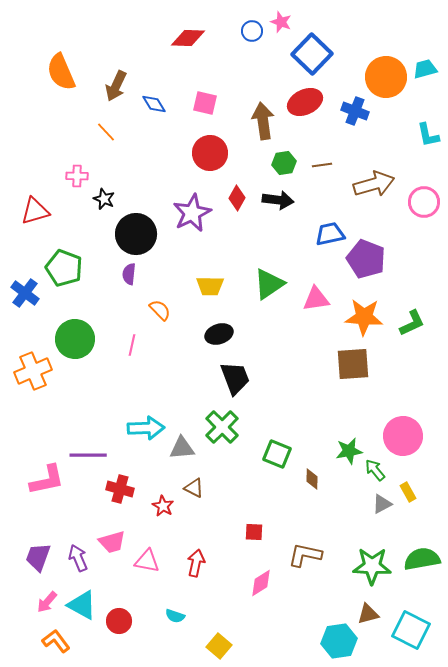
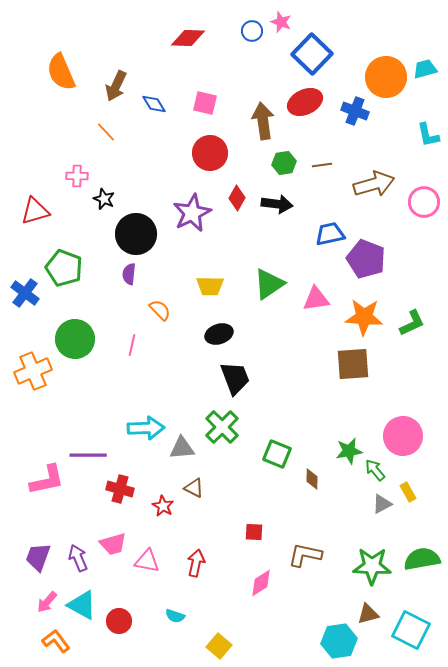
black arrow at (278, 200): moved 1 px left, 4 px down
pink trapezoid at (112, 542): moved 1 px right, 2 px down
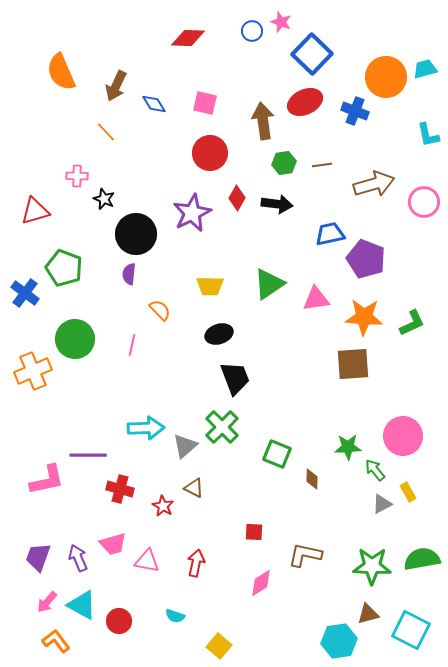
gray triangle at (182, 448): moved 3 px right, 2 px up; rotated 36 degrees counterclockwise
green star at (349, 451): moved 1 px left, 4 px up; rotated 8 degrees clockwise
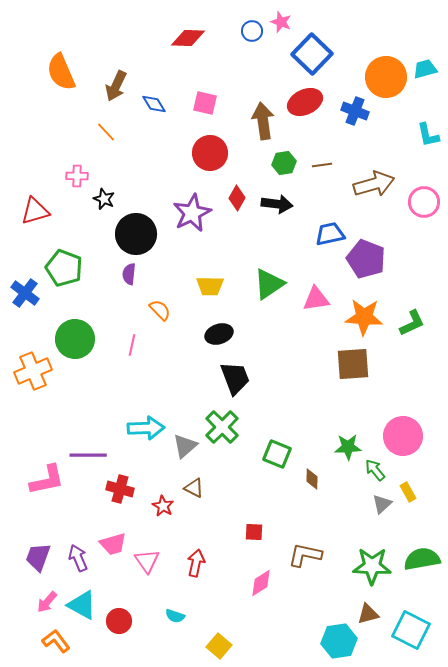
gray triangle at (382, 504): rotated 15 degrees counterclockwise
pink triangle at (147, 561): rotated 44 degrees clockwise
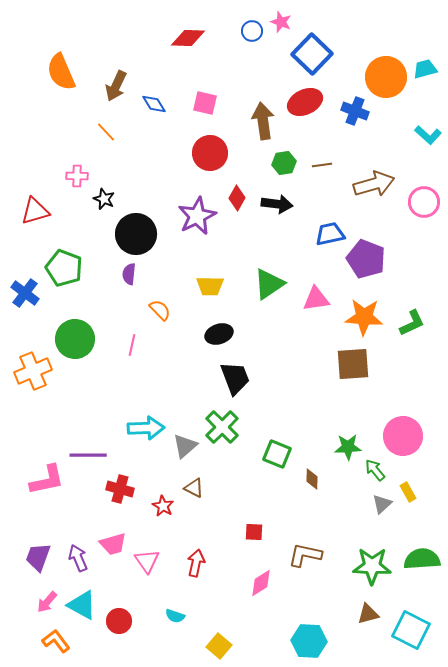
cyan L-shape at (428, 135): rotated 36 degrees counterclockwise
purple star at (192, 213): moved 5 px right, 3 px down
green semicircle at (422, 559): rotated 6 degrees clockwise
cyan hexagon at (339, 641): moved 30 px left; rotated 12 degrees clockwise
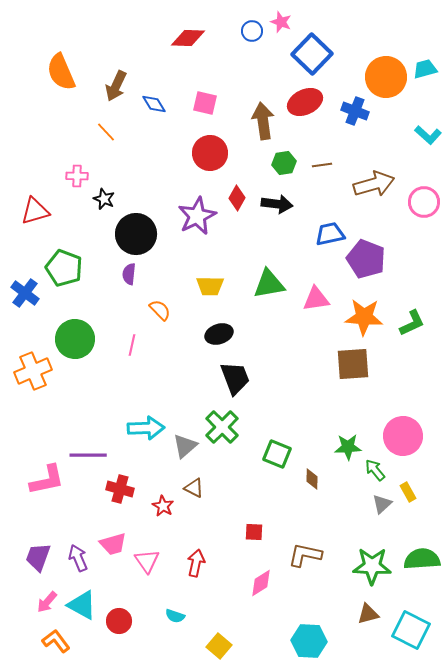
green triangle at (269, 284): rotated 24 degrees clockwise
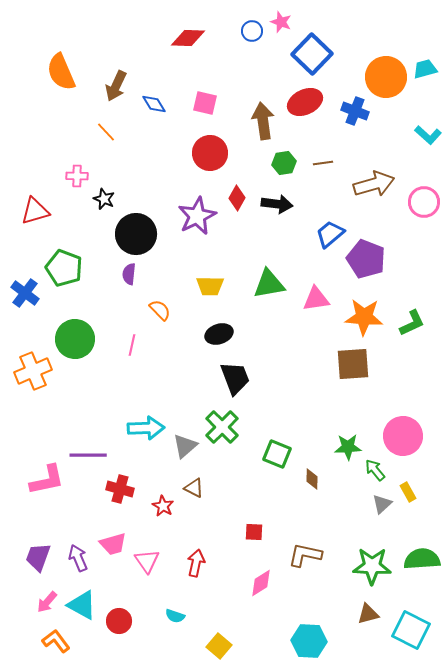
brown line at (322, 165): moved 1 px right, 2 px up
blue trapezoid at (330, 234): rotated 28 degrees counterclockwise
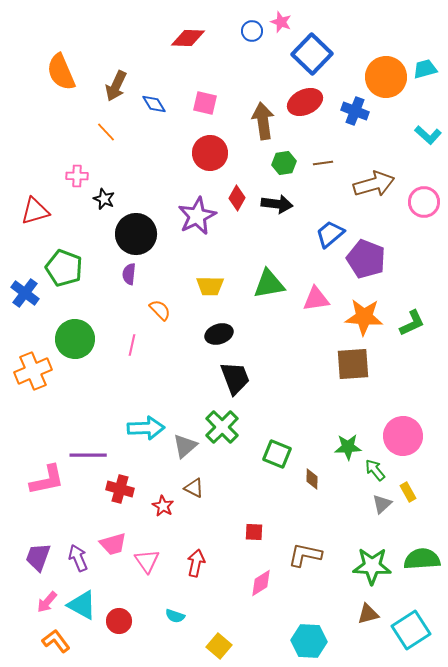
cyan square at (411, 630): rotated 30 degrees clockwise
